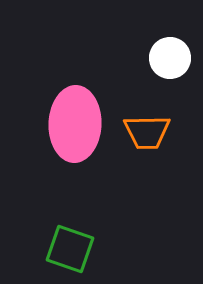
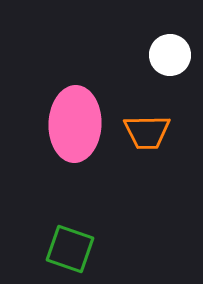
white circle: moved 3 px up
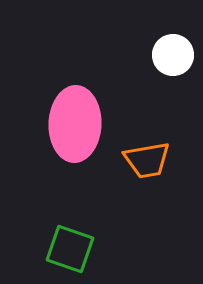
white circle: moved 3 px right
orange trapezoid: moved 28 px down; rotated 9 degrees counterclockwise
